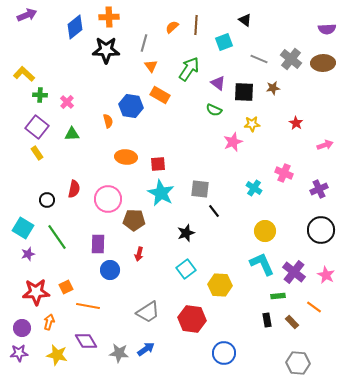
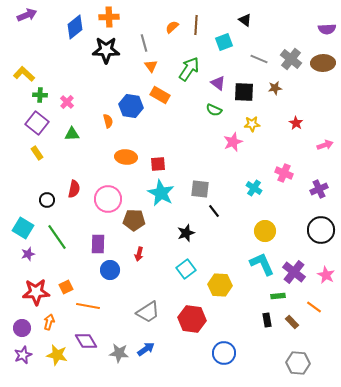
gray line at (144, 43): rotated 30 degrees counterclockwise
brown star at (273, 88): moved 2 px right
purple square at (37, 127): moved 4 px up
purple star at (19, 353): moved 4 px right, 2 px down; rotated 18 degrees counterclockwise
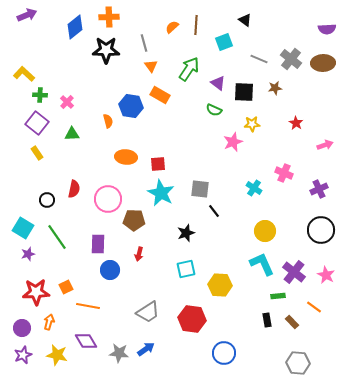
cyan square at (186, 269): rotated 24 degrees clockwise
